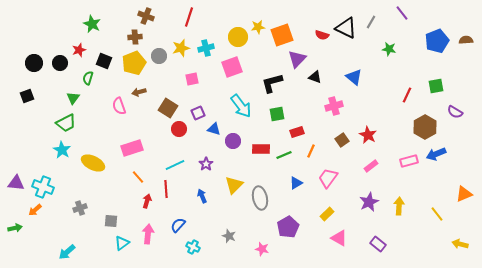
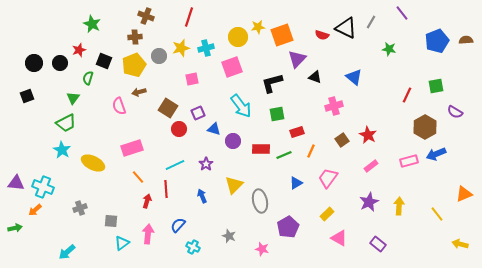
yellow pentagon at (134, 63): moved 2 px down
gray ellipse at (260, 198): moved 3 px down
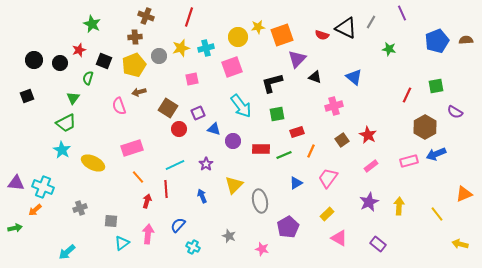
purple line at (402, 13): rotated 14 degrees clockwise
black circle at (34, 63): moved 3 px up
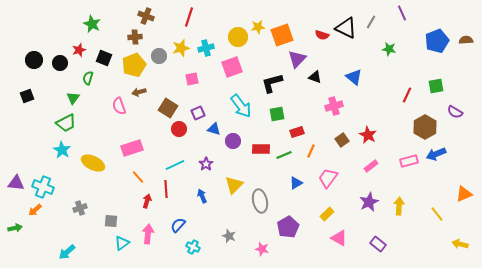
black square at (104, 61): moved 3 px up
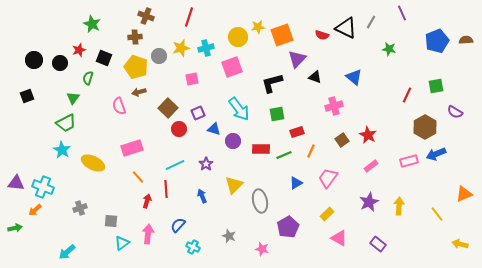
yellow pentagon at (134, 65): moved 2 px right, 2 px down; rotated 30 degrees counterclockwise
cyan arrow at (241, 106): moved 2 px left, 3 px down
brown square at (168, 108): rotated 12 degrees clockwise
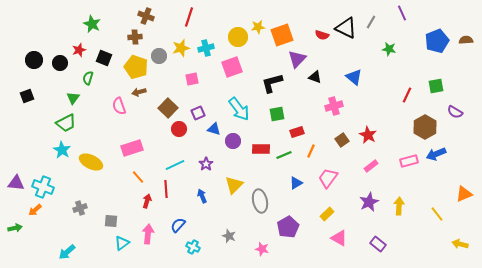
yellow ellipse at (93, 163): moved 2 px left, 1 px up
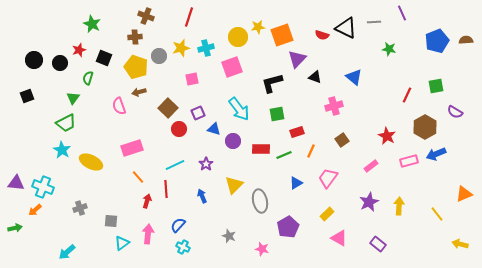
gray line at (371, 22): moved 3 px right; rotated 56 degrees clockwise
red star at (368, 135): moved 19 px right, 1 px down
cyan cross at (193, 247): moved 10 px left
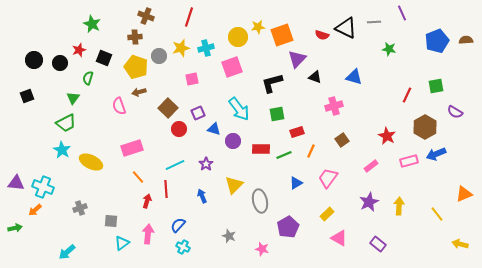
blue triangle at (354, 77): rotated 24 degrees counterclockwise
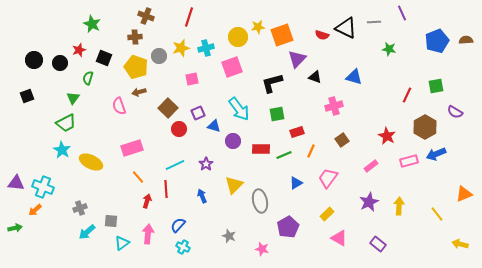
blue triangle at (214, 129): moved 3 px up
cyan arrow at (67, 252): moved 20 px right, 20 px up
